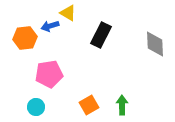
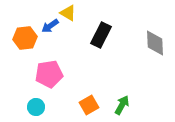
blue arrow: rotated 18 degrees counterclockwise
gray diamond: moved 1 px up
green arrow: rotated 30 degrees clockwise
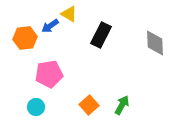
yellow triangle: moved 1 px right, 1 px down
orange square: rotated 12 degrees counterclockwise
